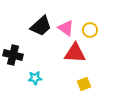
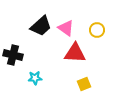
yellow circle: moved 7 px right
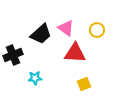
black trapezoid: moved 8 px down
black cross: rotated 36 degrees counterclockwise
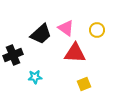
cyan star: moved 1 px up
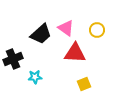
black cross: moved 4 px down
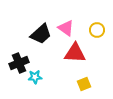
black cross: moved 6 px right, 4 px down
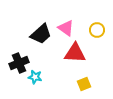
cyan star: rotated 16 degrees clockwise
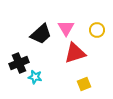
pink triangle: rotated 24 degrees clockwise
red triangle: rotated 20 degrees counterclockwise
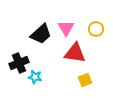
yellow circle: moved 1 px left, 1 px up
red triangle: rotated 25 degrees clockwise
yellow square: moved 1 px right, 4 px up
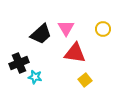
yellow circle: moved 7 px right
yellow square: rotated 16 degrees counterclockwise
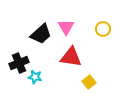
pink triangle: moved 1 px up
red triangle: moved 4 px left, 4 px down
yellow square: moved 4 px right, 2 px down
